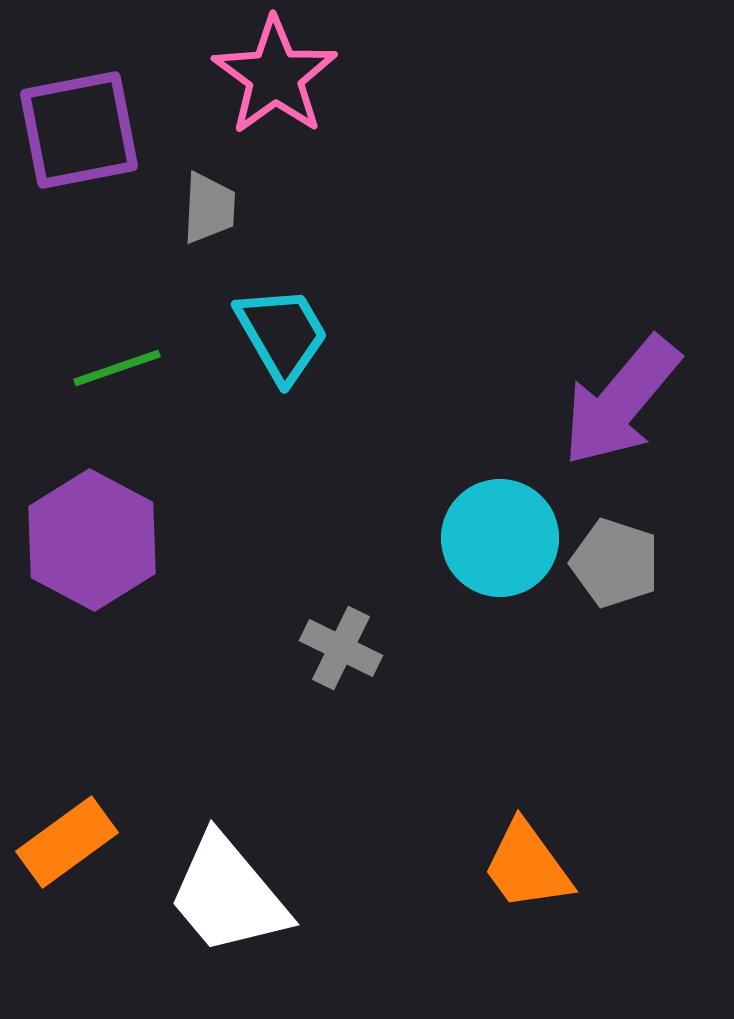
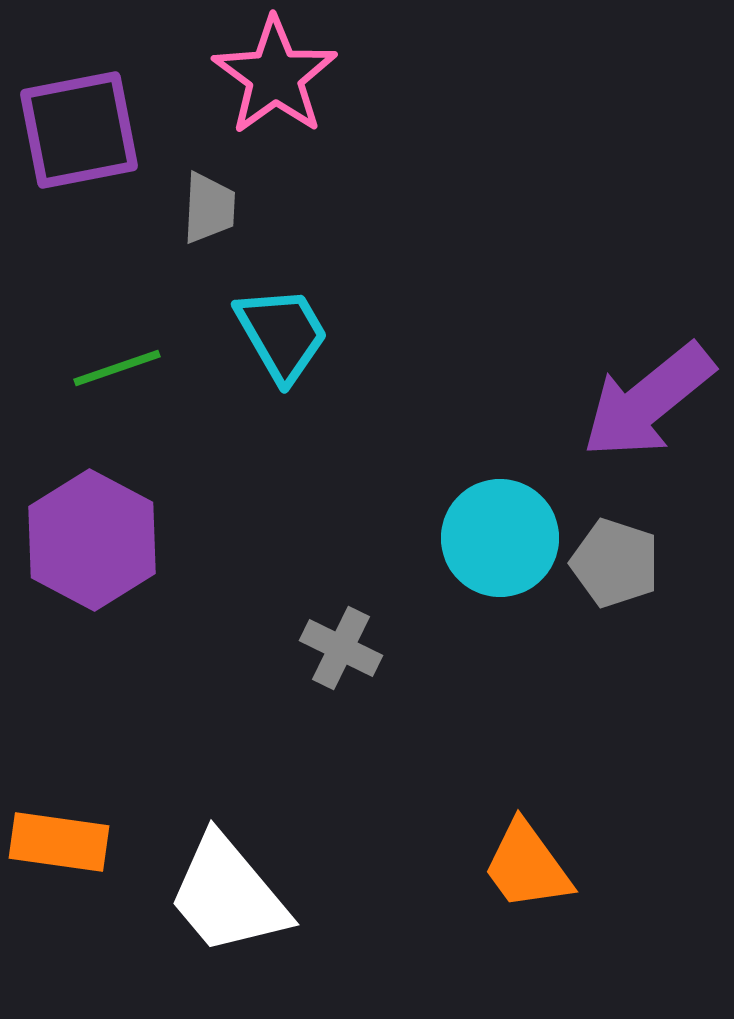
purple arrow: moved 27 px right; rotated 11 degrees clockwise
orange rectangle: moved 8 px left; rotated 44 degrees clockwise
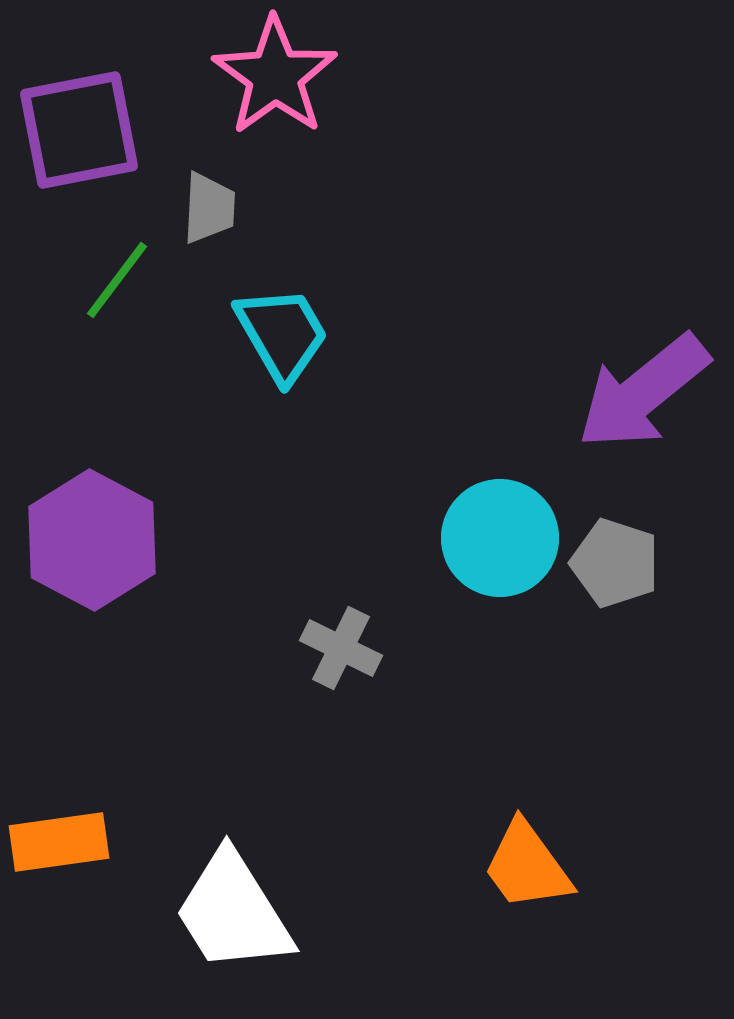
green line: moved 88 px up; rotated 34 degrees counterclockwise
purple arrow: moved 5 px left, 9 px up
orange rectangle: rotated 16 degrees counterclockwise
white trapezoid: moved 5 px right, 17 px down; rotated 8 degrees clockwise
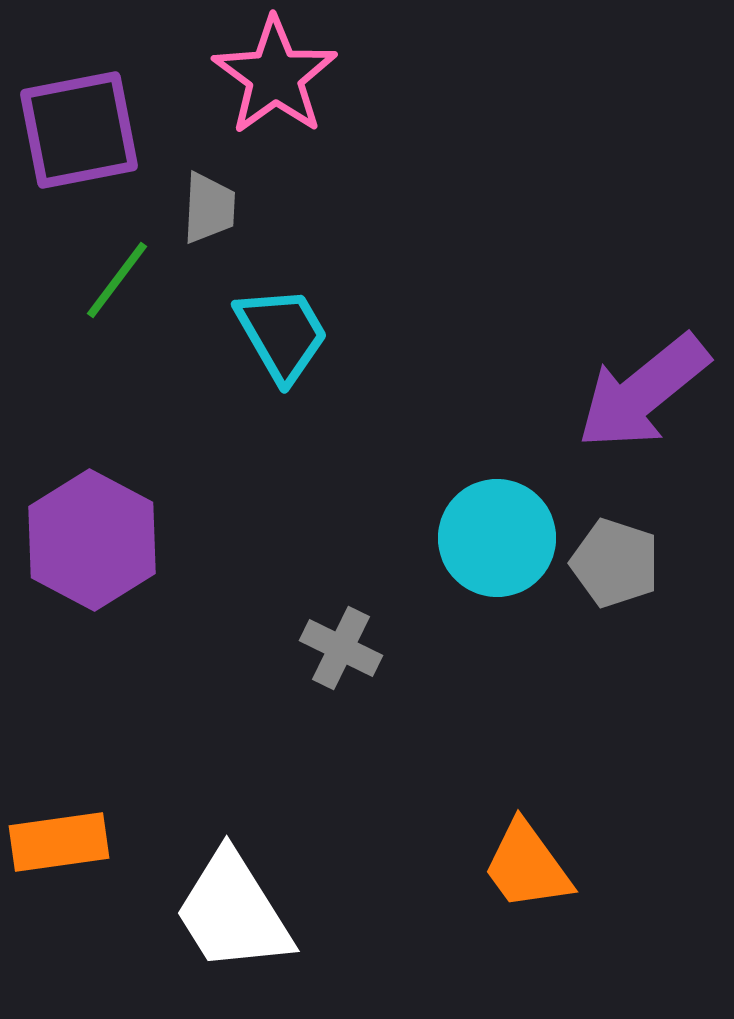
cyan circle: moved 3 px left
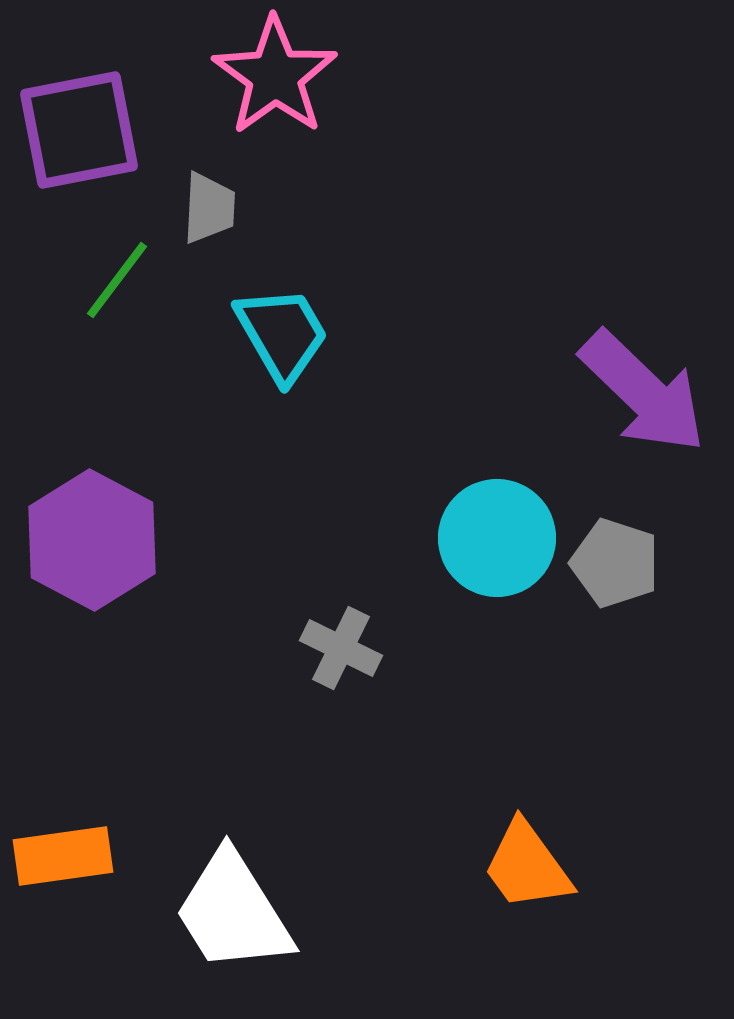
purple arrow: rotated 97 degrees counterclockwise
orange rectangle: moved 4 px right, 14 px down
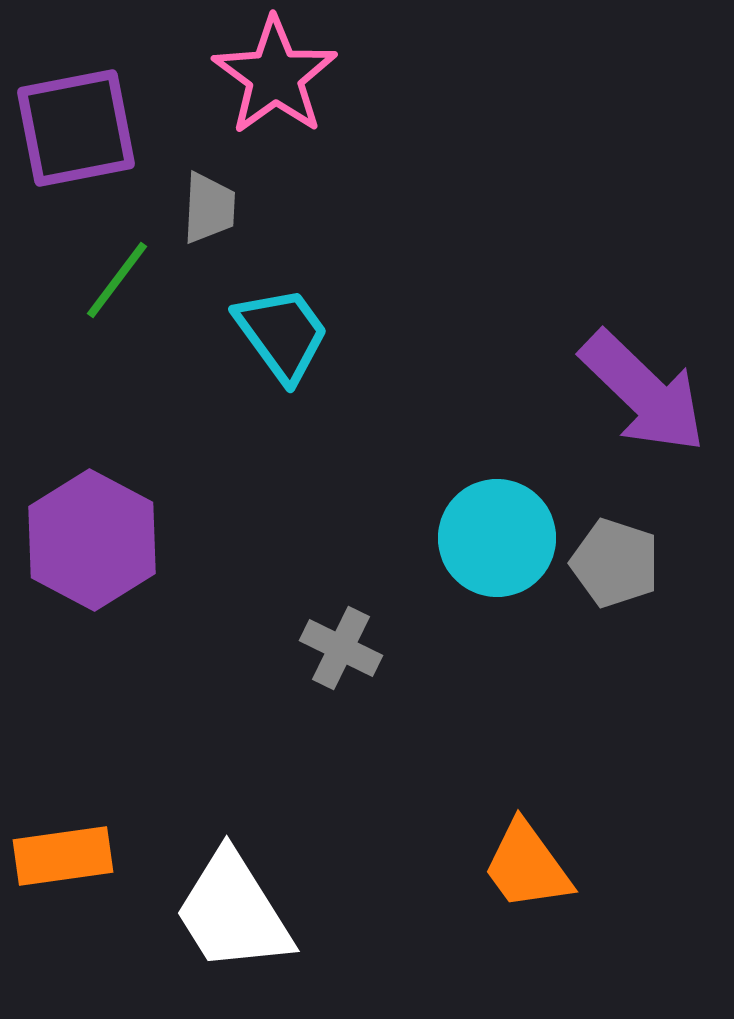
purple square: moved 3 px left, 2 px up
cyan trapezoid: rotated 6 degrees counterclockwise
